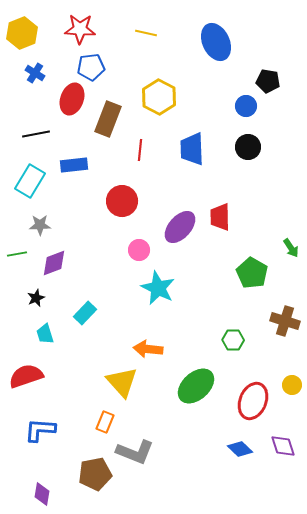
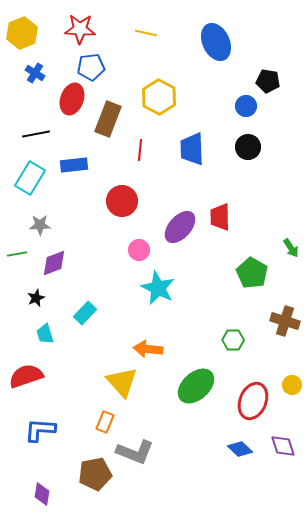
cyan rectangle at (30, 181): moved 3 px up
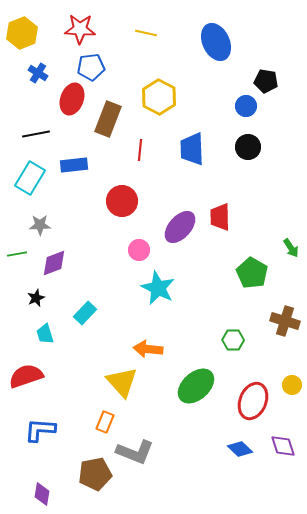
blue cross at (35, 73): moved 3 px right
black pentagon at (268, 81): moved 2 px left
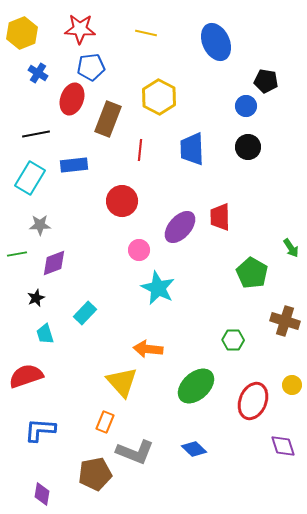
blue diamond at (240, 449): moved 46 px left
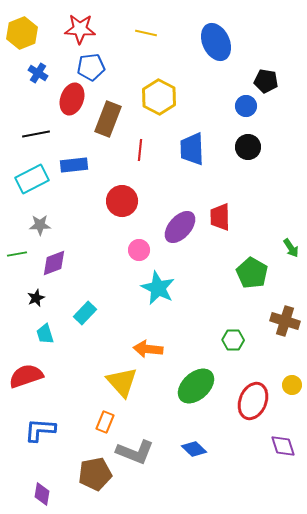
cyan rectangle at (30, 178): moved 2 px right, 1 px down; rotated 32 degrees clockwise
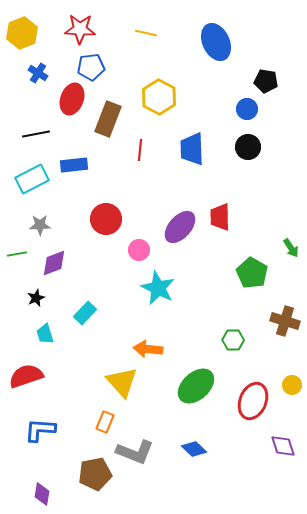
blue circle at (246, 106): moved 1 px right, 3 px down
red circle at (122, 201): moved 16 px left, 18 px down
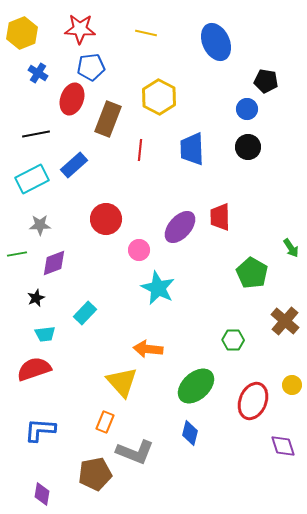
blue rectangle at (74, 165): rotated 36 degrees counterclockwise
brown cross at (285, 321): rotated 24 degrees clockwise
cyan trapezoid at (45, 334): rotated 80 degrees counterclockwise
red semicircle at (26, 376): moved 8 px right, 7 px up
blue diamond at (194, 449): moved 4 px left, 16 px up; rotated 60 degrees clockwise
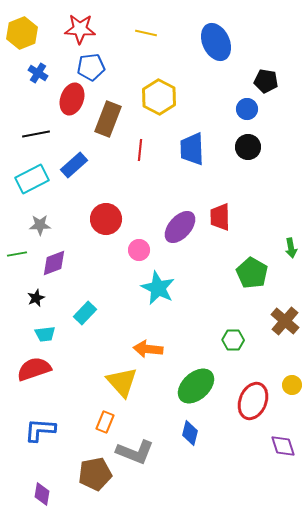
green arrow at (291, 248): rotated 24 degrees clockwise
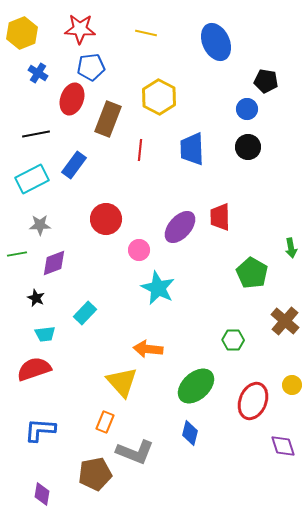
blue rectangle at (74, 165): rotated 12 degrees counterclockwise
black star at (36, 298): rotated 24 degrees counterclockwise
